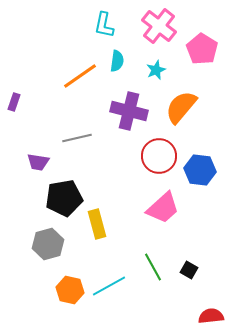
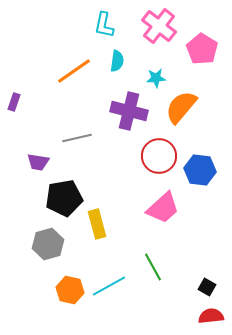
cyan star: moved 8 px down; rotated 18 degrees clockwise
orange line: moved 6 px left, 5 px up
black square: moved 18 px right, 17 px down
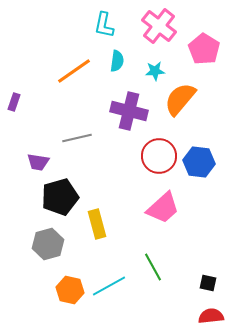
pink pentagon: moved 2 px right
cyan star: moved 1 px left, 7 px up
orange semicircle: moved 1 px left, 8 px up
blue hexagon: moved 1 px left, 8 px up
black pentagon: moved 4 px left, 1 px up; rotated 6 degrees counterclockwise
black square: moved 1 px right, 4 px up; rotated 18 degrees counterclockwise
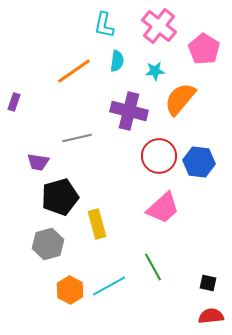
orange hexagon: rotated 16 degrees clockwise
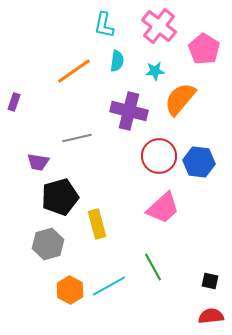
black square: moved 2 px right, 2 px up
